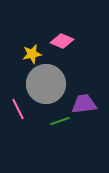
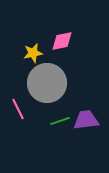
pink diamond: rotated 35 degrees counterclockwise
yellow star: moved 1 px right, 1 px up
gray circle: moved 1 px right, 1 px up
purple trapezoid: moved 2 px right, 16 px down
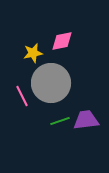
gray circle: moved 4 px right
pink line: moved 4 px right, 13 px up
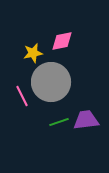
gray circle: moved 1 px up
green line: moved 1 px left, 1 px down
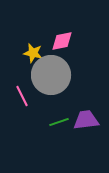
yellow star: rotated 24 degrees clockwise
gray circle: moved 7 px up
